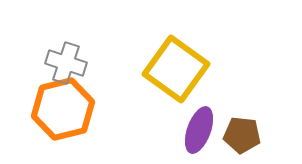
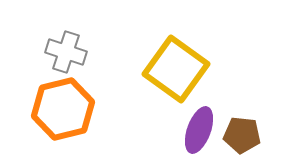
gray cross: moved 11 px up
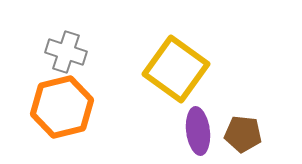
orange hexagon: moved 1 px left, 2 px up
purple ellipse: moved 1 px left, 1 px down; rotated 27 degrees counterclockwise
brown pentagon: moved 1 px right, 1 px up
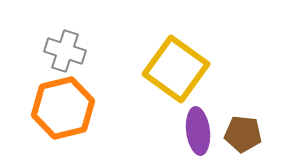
gray cross: moved 1 px left, 1 px up
orange hexagon: moved 1 px right, 1 px down
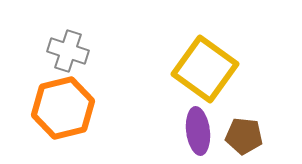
gray cross: moved 3 px right
yellow square: moved 29 px right
brown pentagon: moved 1 px right, 2 px down
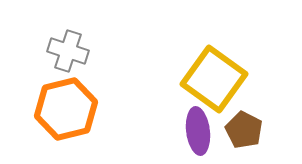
yellow square: moved 9 px right, 10 px down
orange hexagon: moved 3 px right, 1 px down
brown pentagon: moved 6 px up; rotated 21 degrees clockwise
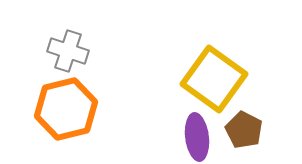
purple ellipse: moved 1 px left, 6 px down
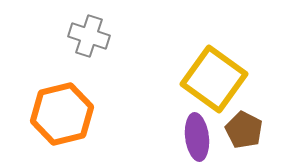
gray cross: moved 21 px right, 15 px up
orange hexagon: moved 4 px left, 5 px down
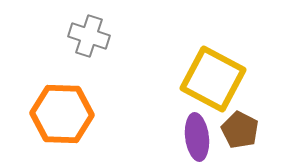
yellow square: moved 1 px left; rotated 8 degrees counterclockwise
orange hexagon: rotated 16 degrees clockwise
brown pentagon: moved 4 px left
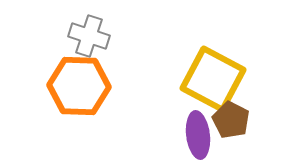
orange hexagon: moved 17 px right, 28 px up
brown pentagon: moved 9 px left, 10 px up
purple ellipse: moved 1 px right, 2 px up
